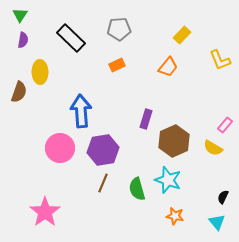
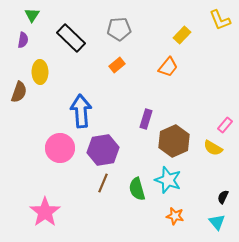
green triangle: moved 12 px right
yellow L-shape: moved 40 px up
orange rectangle: rotated 14 degrees counterclockwise
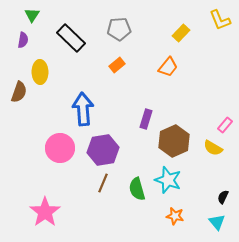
yellow rectangle: moved 1 px left, 2 px up
blue arrow: moved 2 px right, 2 px up
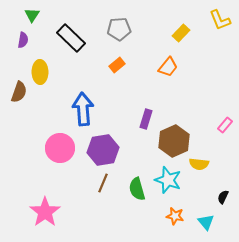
yellow semicircle: moved 14 px left, 16 px down; rotated 24 degrees counterclockwise
cyan triangle: moved 11 px left
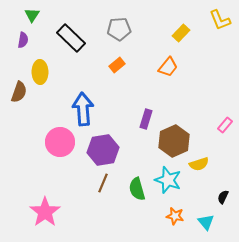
pink circle: moved 6 px up
yellow semicircle: rotated 24 degrees counterclockwise
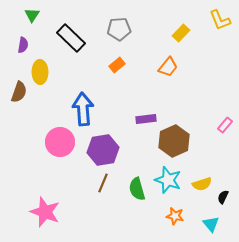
purple semicircle: moved 5 px down
purple rectangle: rotated 66 degrees clockwise
yellow semicircle: moved 3 px right, 20 px down
pink star: rotated 16 degrees counterclockwise
cyan triangle: moved 5 px right, 2 px down
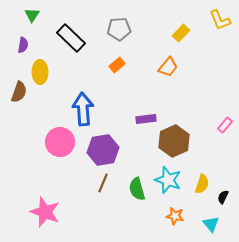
yellow semicircle: rotated 54 degrees counterclockwise
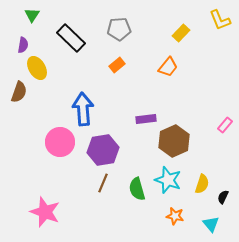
yellow ellipse: moved 3 px left, 4 px up; rotated 30 degrees counterclockwise
